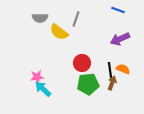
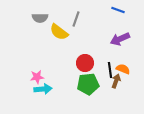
red circle: moved 3 px right
brown arrow: moved 4 px right, 2 px up
cyan arrow: rotated 132 degrees clockwise
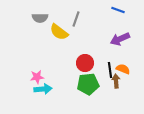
brown arrow: rotated 24 degrees counterclockwise
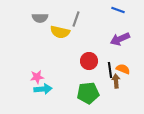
yellow semicircle: moved 1 px right; rotated 24 degrees counterclockwise
red circle: moved 4 px right, 2 px up
green pentagon: moved 9 px down
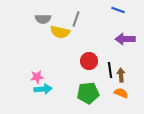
gray semicircle: moved 3 px right, 1 px down
purple arrow: moved 5 px right; rotated 24 degrees clockwise
orange semicircle: moved 2 px left, 24 px down
brown arrow: moved 5 px right, 6 px up
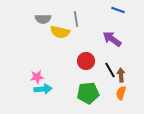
gray line: rotated 28 degrees counterclockwise
purple arrow: moved 13 px left; rotated 36 degrees clockwise
red circle: moved 3 px left
black line: rotated 21 degrees counterclockwise
orange semicircle: rotated 96 degrees counterclockwise
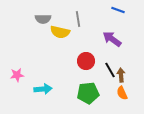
gray line: moved 2 px right
pink star: moved 20 px left, 2 px up
orange semicircle: moved 1 px right; rotated 40 degrees counterclockwise
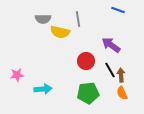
purple arrow: moved 1 px left, 6 px down
